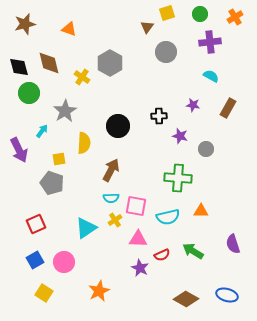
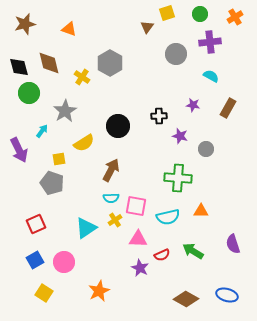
gray circle at (166, 52): moved 10 px right, 2 px down
yellow semicircle at (84, 143): rotated 55 degrees clockwise
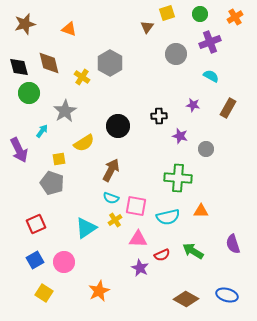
purple cross at (210, 42): rotated 15 degrees counterclockwise
cyan semicircle at (111, 198): rotated 21 degrees clockwise
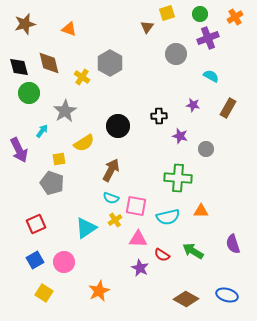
purple cross at (210, 42): moved 2 px left, 4 px up
red semicircle at (162, 255): rotated 56 degrees clockwise
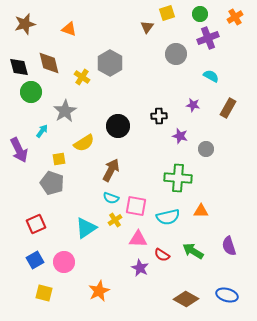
green circle at (29, 93): moved 2 px right, 1 px up
purple semicircle at (233, 244): moved 4 px left, 2 px down
yellow square at (44, 293): rotated 18 degrees counterclockwise
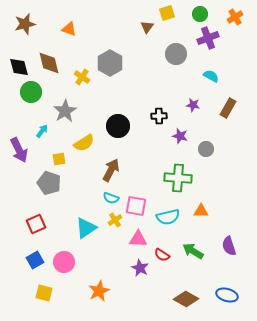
gray pentagon at (52, 183): moved 3 px left
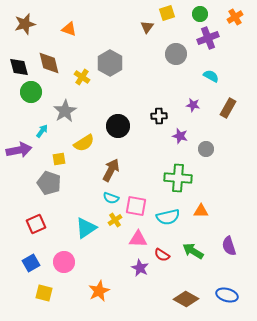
purple arrow at (19, 150): rotated 75 degrees counterclockwise
blue square at (35, 260): moved 4 px left, 3 px down
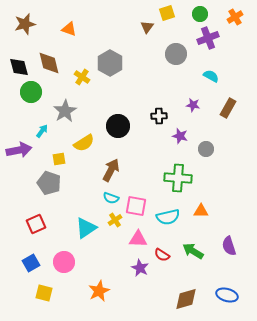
brown diamond at (186, 299): rotated 45 degrees counterclockwise
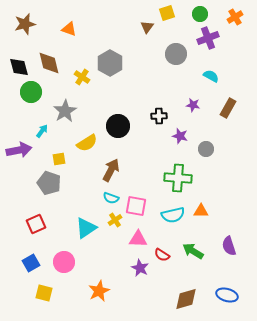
yellow semicircle at (84, 143): moved 3 px right
cyan semicircle at (168, 217): moved 5 px right, 2 px up
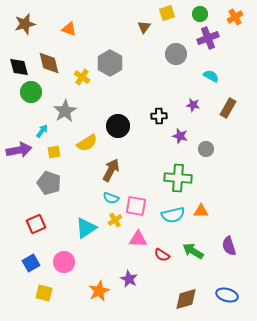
brown triangle at (147, 27): moved 3 px left
yellow square at (59, 159): moved 5 px left, 7 px up
purple star at (140, 268): moved 11 px left, 11 px down
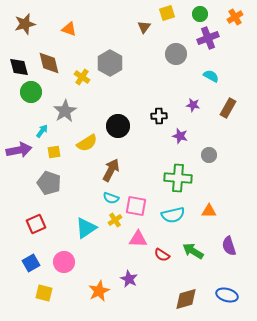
gray circle at (206, 149): moved 3 px right, 6 px down
orange triangle at (201, 211): moved 8 px right
